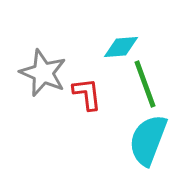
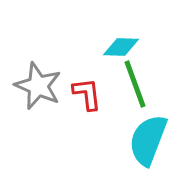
cyan diamond: rotated 6 degrees clockwise
gray star: moved 5 px left, 13 px down
green line: moved 10 px left
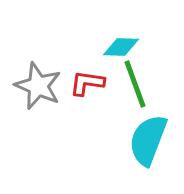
red L-shape: moved 11 px up; rotated 75 degrees counterclockwise
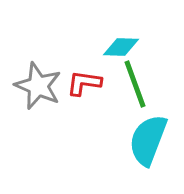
red L-shape: moved 3 px left
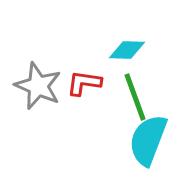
cyan diamond: moved 6 px right, 3 px down
green line: moved 13 px down
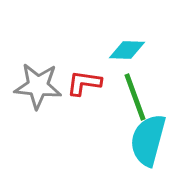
gray star: rotated 18 degrees counterclockwise
cyan semicircle: rotated 6 degrees counterclockwise
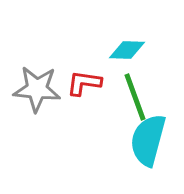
gray star: moved 1 px left, 3 px down
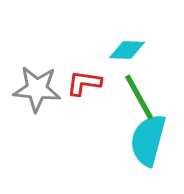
green line: moved 4 px right; rotated 9 degrees counterclockwise
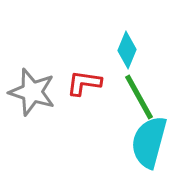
cyan diamond: rotated 69 degrees counterclockwise
gray star: moved 5 px left, 3 px down; rotated 12 degrees clockwise
cyan semicircle: moved 1 px right, 2 px down
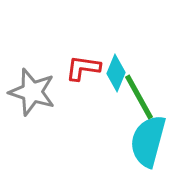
cyan diamond: moved 11 px left, 23 px down
red L-shape: moved 1 px left, 15 px up
cyan semicircle: moved 1 px left, 1 px up
